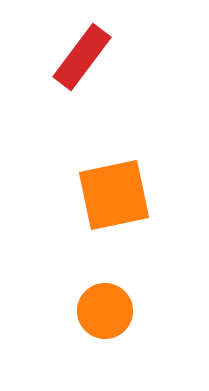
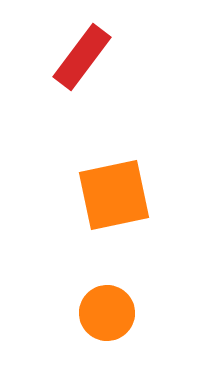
orange circle: moved 2 px right, 2 px down
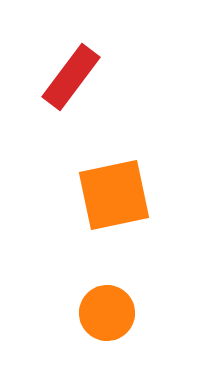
red rectangle: moved 11 px left, 20 px down
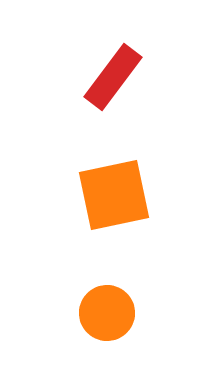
red rectangle: moved 42 px right
